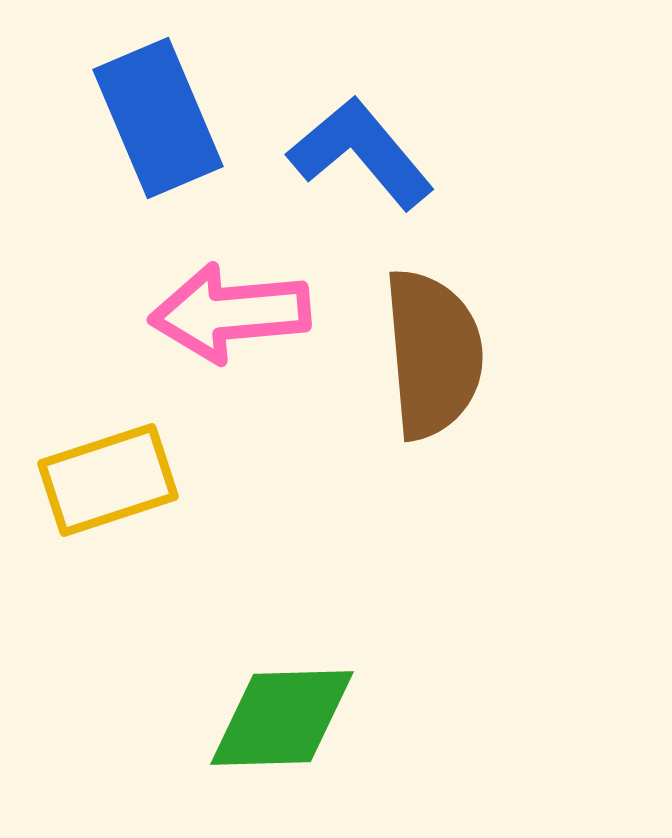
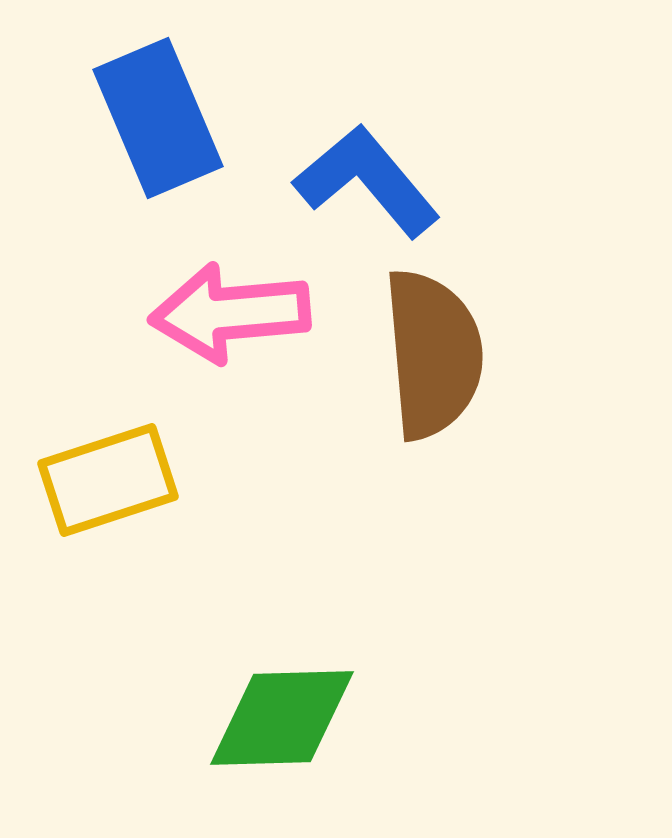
blue L-shape: moved 6 px right, 28 px down
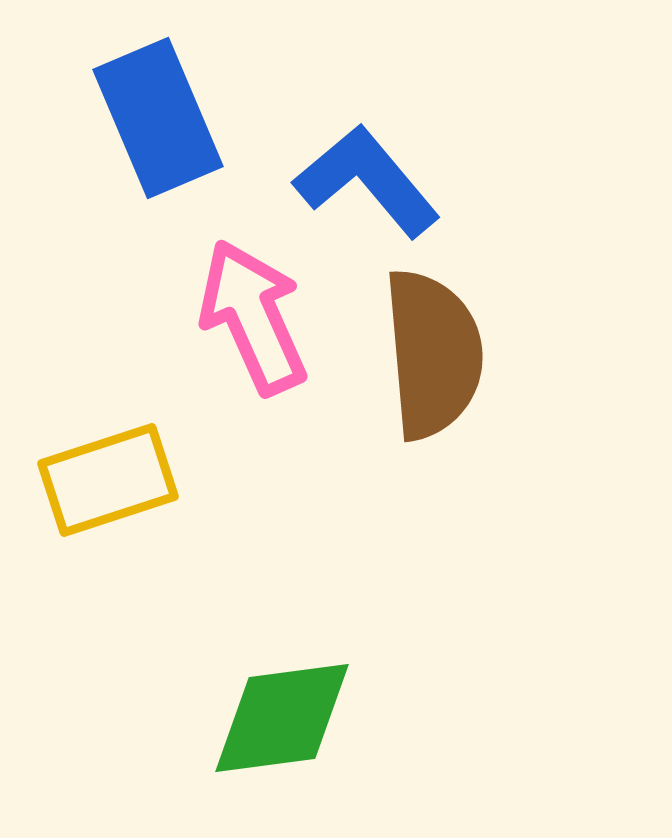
pink arrow: moved 23 px right, 4 px down; rotated 71 degrees clockwise
green diamond: rotated 6 degrees counterclockwise
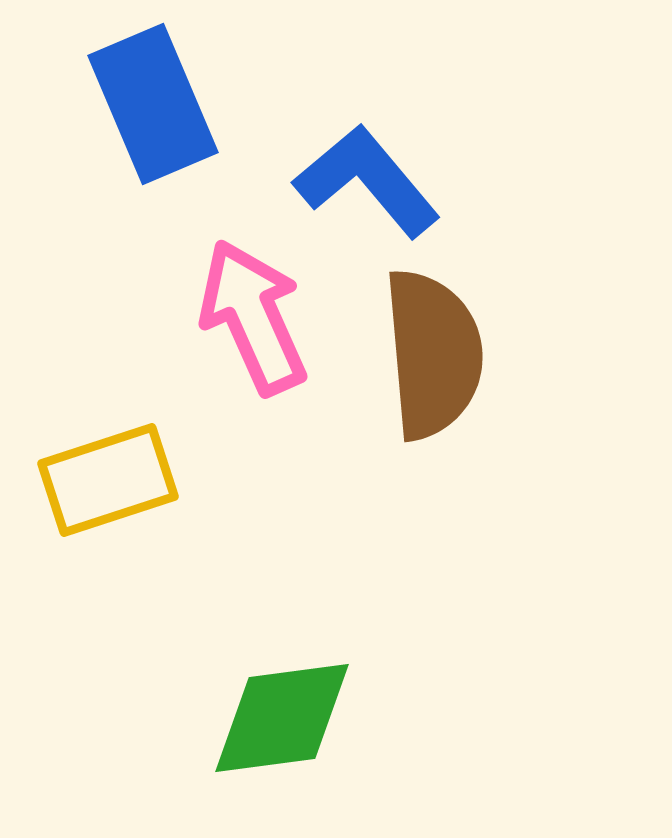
blue rectangle: moved 5 px left, 14 px up
